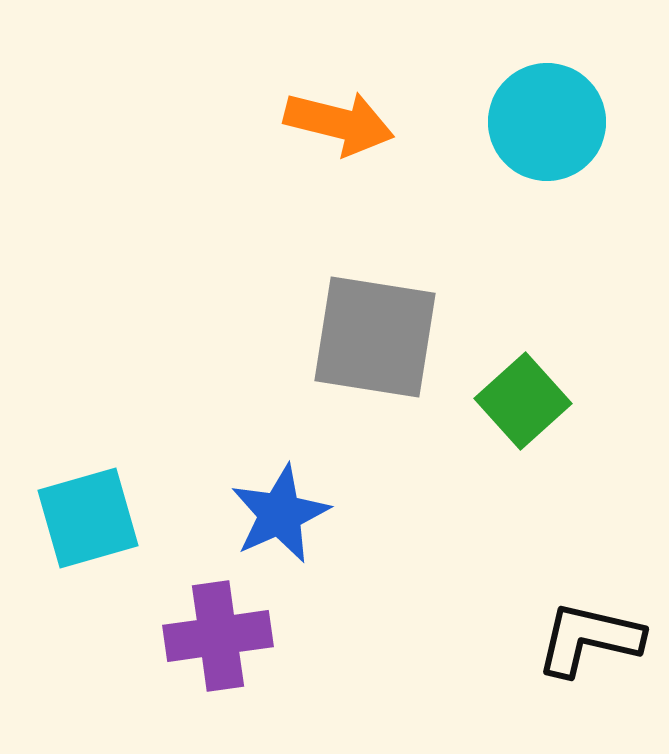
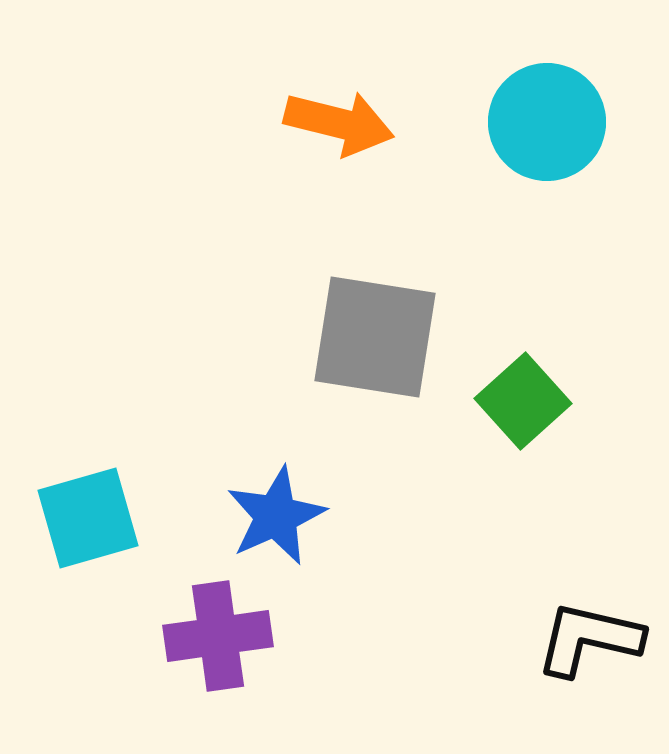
blue star: moved 4 px left, 2 px down
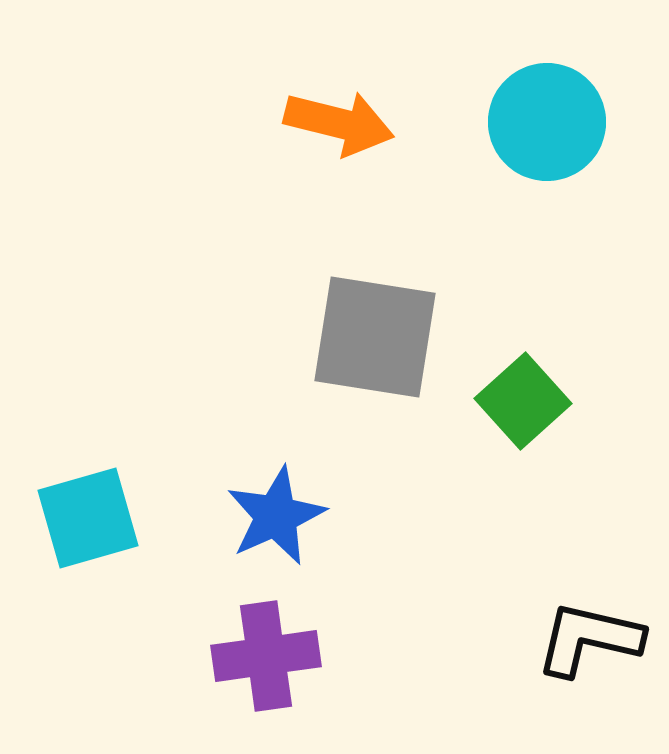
purple cross: moved 48 px right, 20 px down
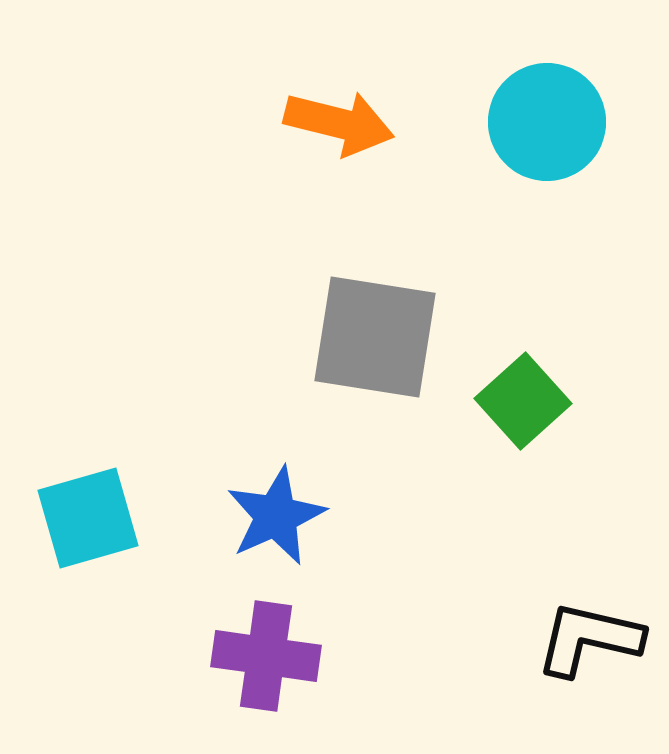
purple cross: rotated 16 degrees clockwise
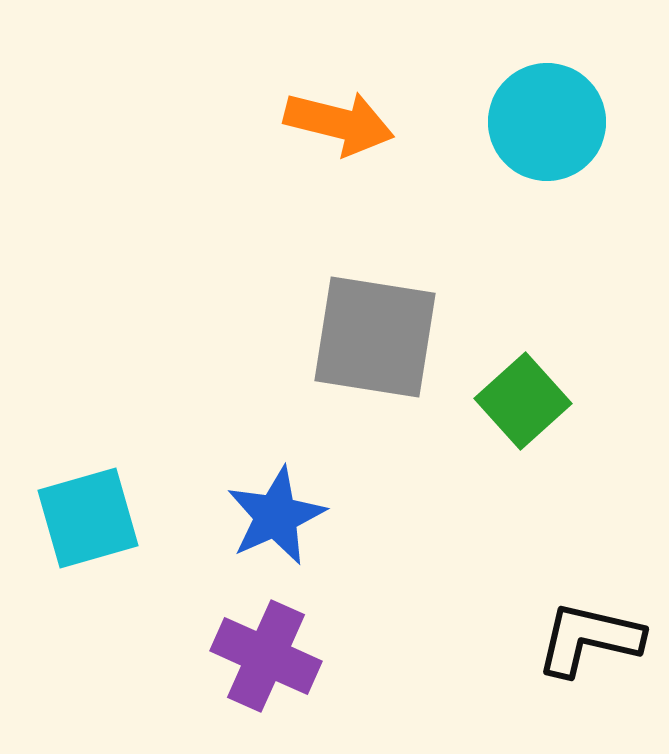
purple cross: rotated 16 degrees clockwise
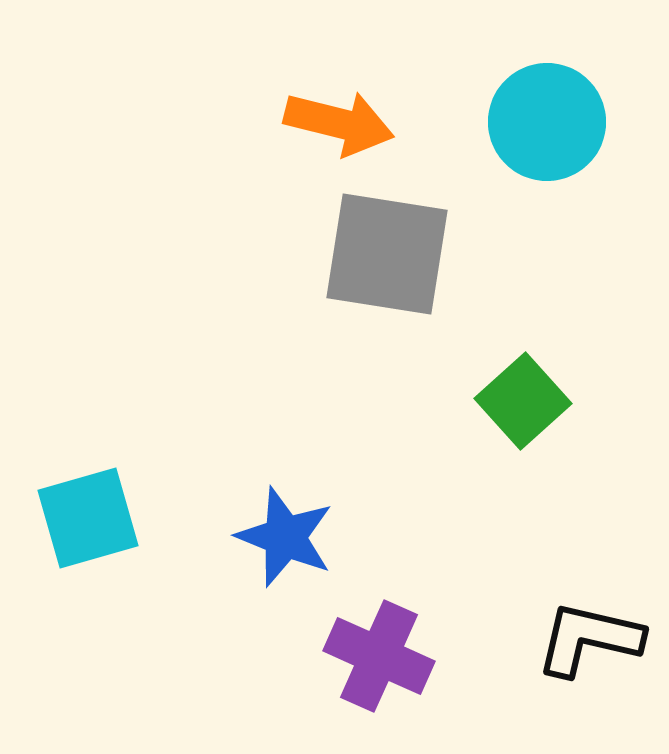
gray square: moved 12 px right, 83 px up
blue star: moved 9 px right, 21 px down; rotated 26 degrees counterclockwise
purple cross: moved 113 px right
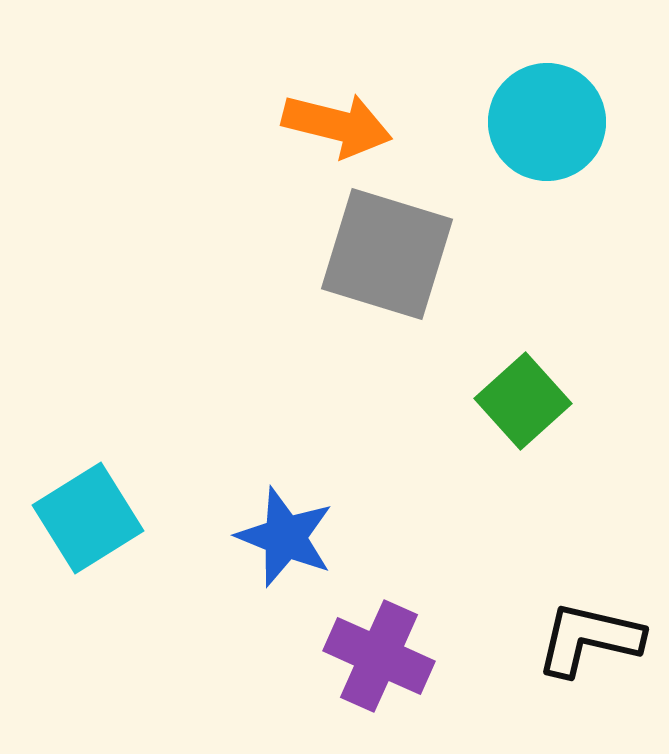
orange arrow: moved 2 px left, 2 px down
gray square: rotated 8 degrees clockwise
cyan square: rotated 16 degrees counterclockwise
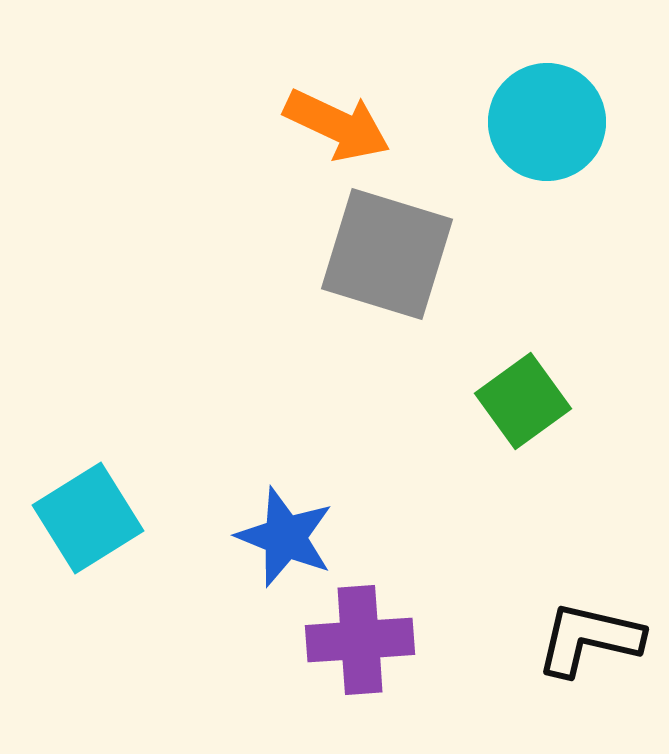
orange arrow: rotated 11 degrees clockwise
green square: rotated 6 degrees clockwise
purple cross: moved 19 px left, 16 px up; rotated 28 degrees counterclockwise
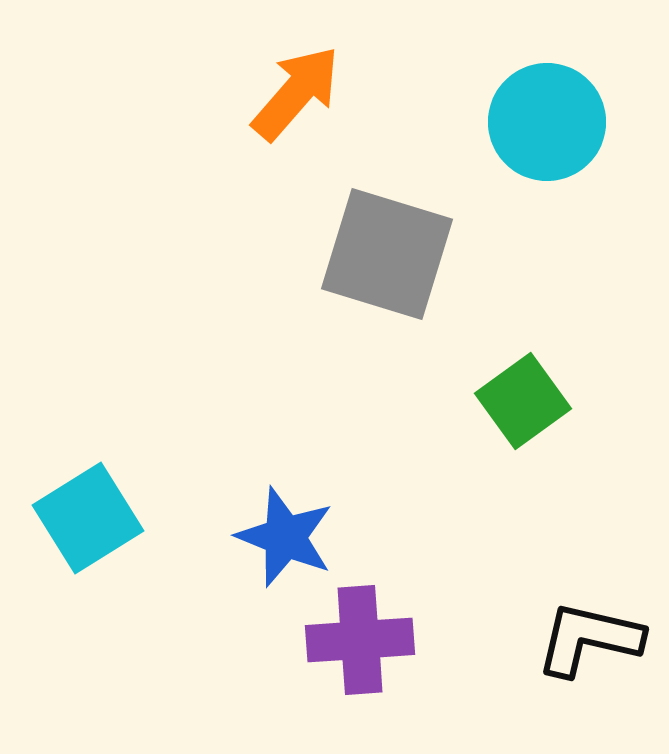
orange arrow: moved 41 px left, 32 px up; rotated 74 degrees counterclockwise
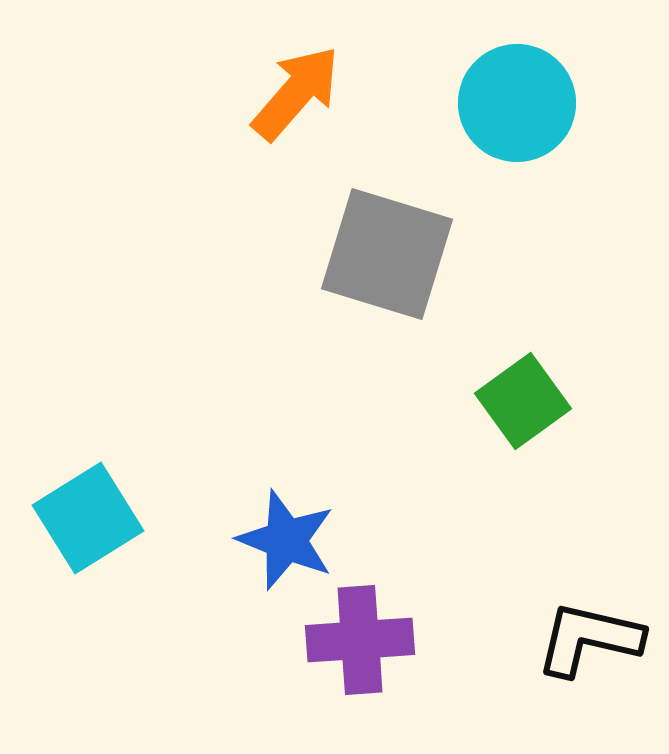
cyan circle: moved 30 px left, 19 px up
blue star: moved 1 px right, 3 px down
